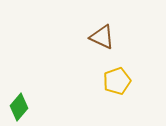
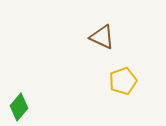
yellow pentagon: moved 6 px right
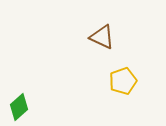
green diamond: rotated 8 degrees clockwise
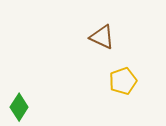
green diamond: rotated 16 degrees counterclockwise
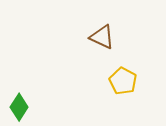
yellow pentagon: rotated 24 degrees counterclockwise
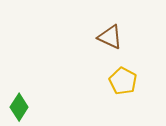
brown triangle: moved 8 px right
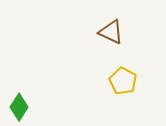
brown triangle: moved 1 px right, 5 px up
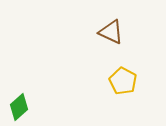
green diamond: rotated 16 degrees clockwise
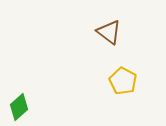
brown triangle: moved 2 px left; rotated 12 degrees clockwise
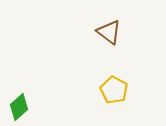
yellow pentagon: moved 9 px left, 9 px down
